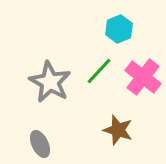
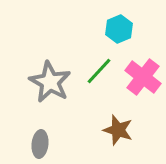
gray ellipse: rotated 32 degrees clockwise
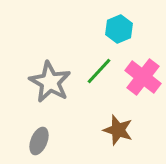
gray ellipse: moved 1 px left, 3 px up; rotated 16 degrees clockwise
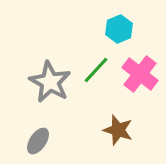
green line: moved 3 px left, 1 px up
pink cross: moved 3 px left, 3 px up
gray ellipse: moved 1 px left; rotated 12 degrees clockwise
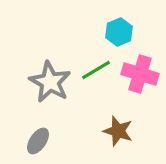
cyan hexagon: moved 3 px down
green line: rotated 16 degrees clockwise
pink cross: rotated 21 degrees counterclockwise
brown star: moved 1 px down
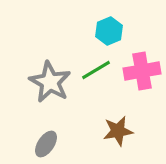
cyan hexagon: moved 10 px left, 1 px up
pink cross: moved 2 px right, 3 px up; rotated 27 degrees counterclockwise
brown star: rotated 28 degrees counterclockwise
gray ellipse: moved 8 px right, 3 px down
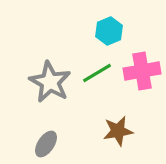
green line: moved 1 px right, 3 px down
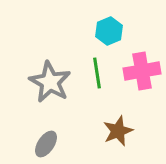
green line: rotated 68 degrees counterclockwise
brown star: rotated 12 degrees counterclockwise
